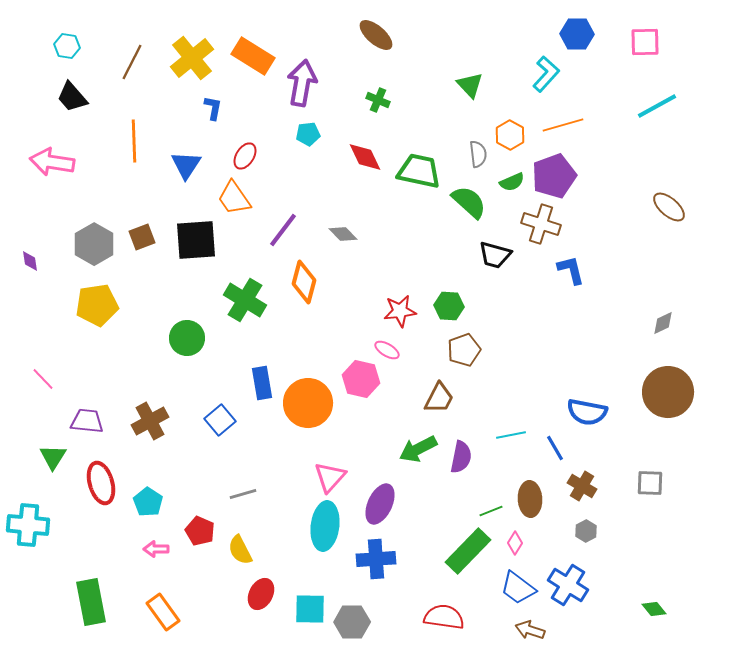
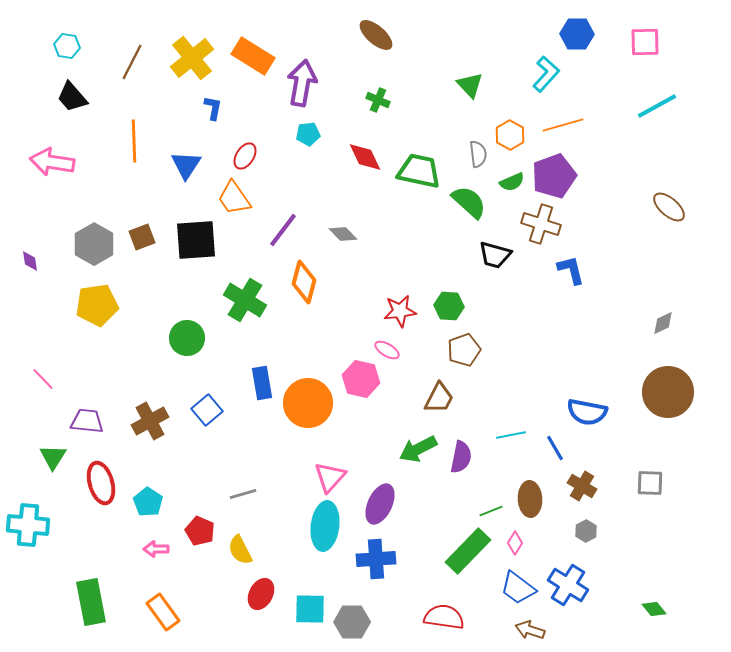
blue square at (220, 420): moved 13 px left, 10 px up
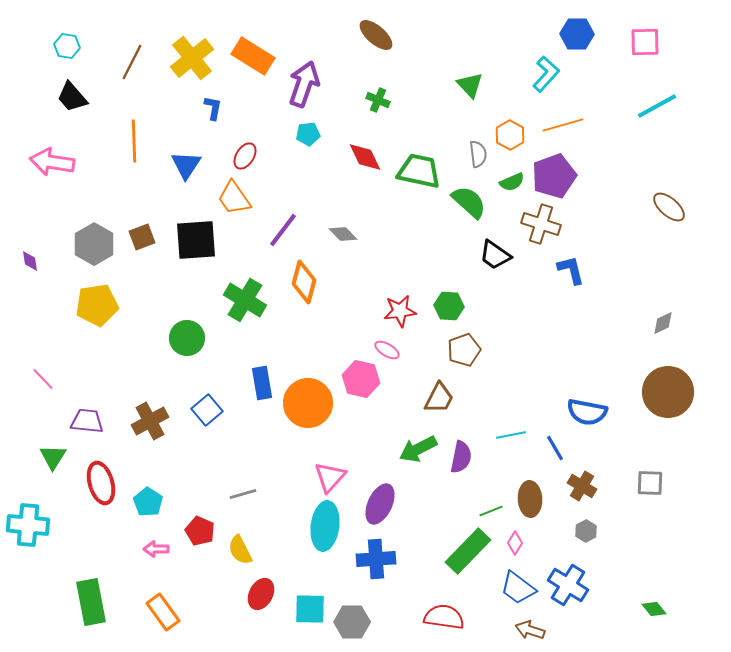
purple arrow at (302, 83): moved 2 px right, 1 px down; rotated 9 degrees clockwise
black trapezoid at (495, 255): rotated 20 degrees clockwise
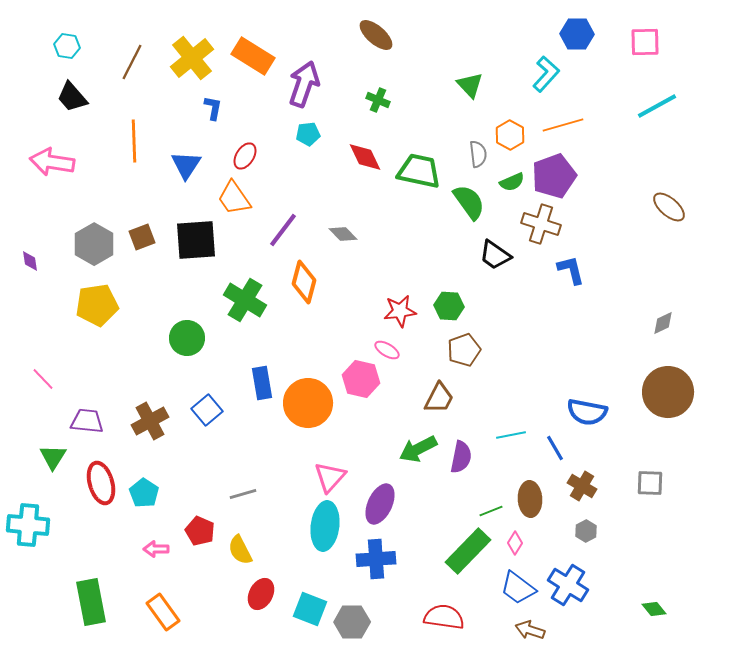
green semicircle at (469, 202): rotated 12 degrees clockwise
cyan pentagon at (148, 502): moved 4 px left, 9 px up
cyan square at (310, 609): rotated 20 degrees clockwise
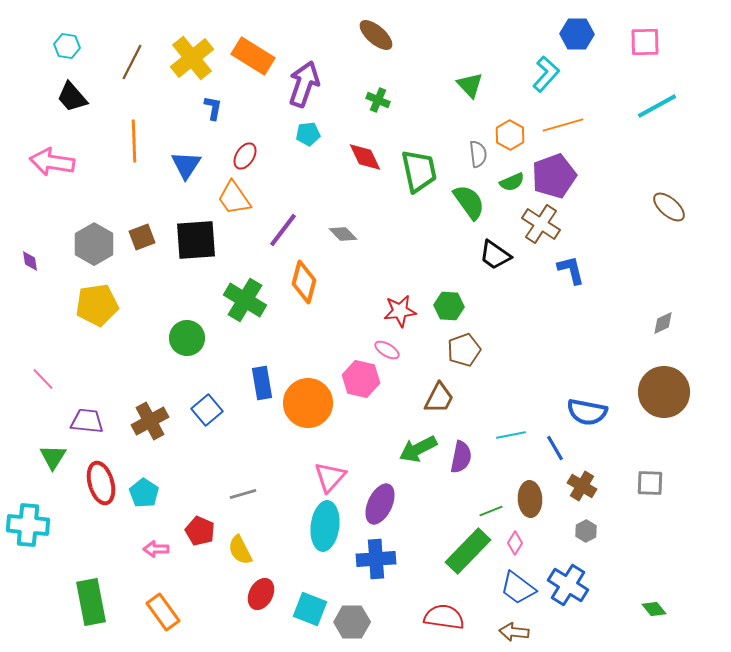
green trapezoid at (419, 171): rotated 66 degrees clockwise
brown cross at (541, 224): rotated 15 degrees clockwise
brown circle at (668, 392): moved 4 px left
brown arrow at (530, 630): moved 16 px left, 2 px down; rotated 12 degrees counterclockwise
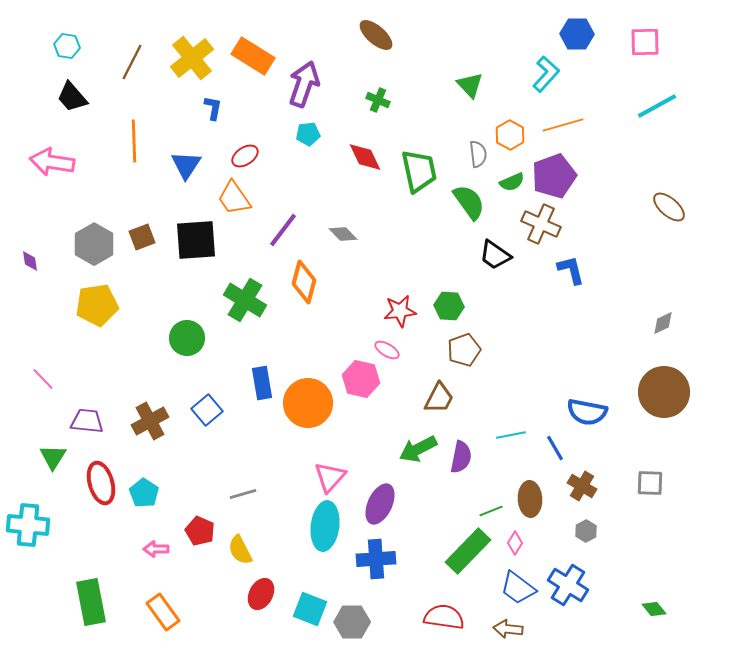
red ellipse at (245, 156): rotated 24 degrees clockwise
brown cross at (541, 224): rotated 9 degrees counterclockwise
brown arrow at (514, 632): moved 6 px left, 3 px up
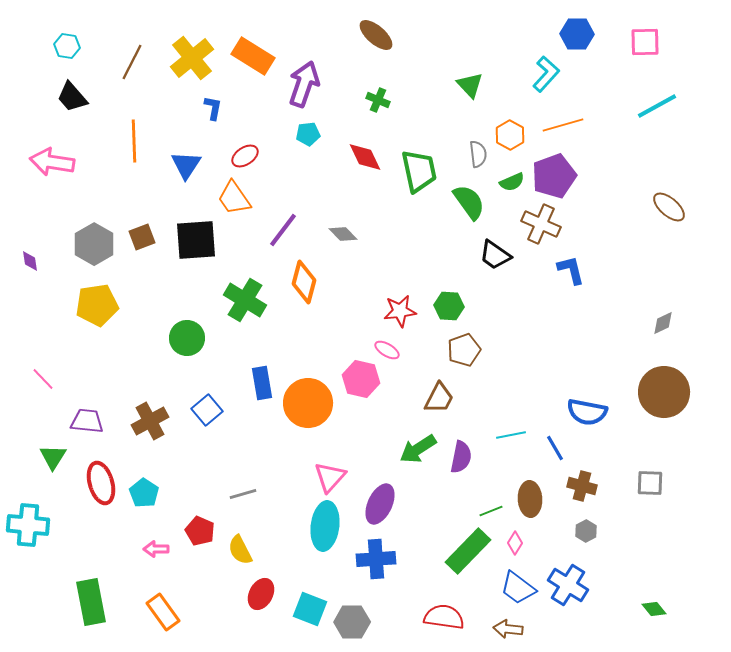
green arrow at (418, 449): rotated 6 degrees counterclockwise
brown cross at (582, 486): rotated 16 degrees counterclockwise
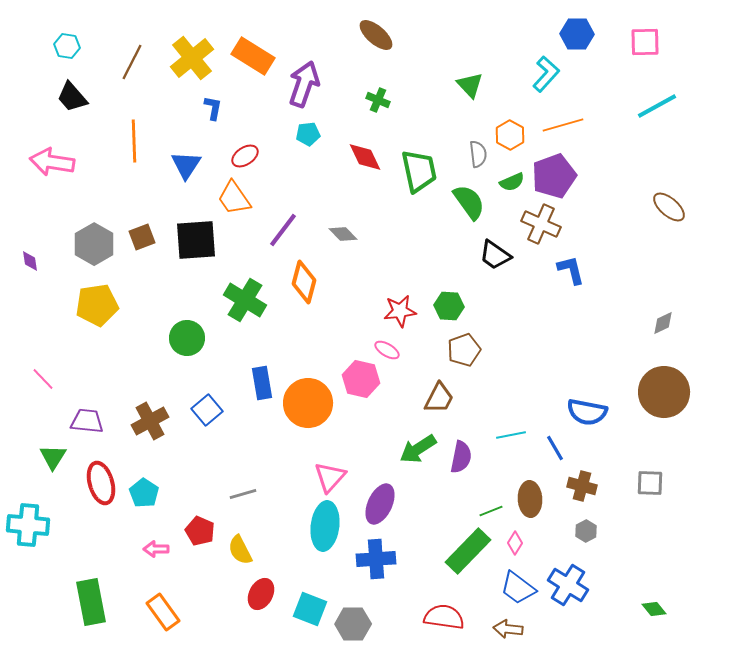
gray hexagon at (352, 622): moved 1 px right, 2 px down
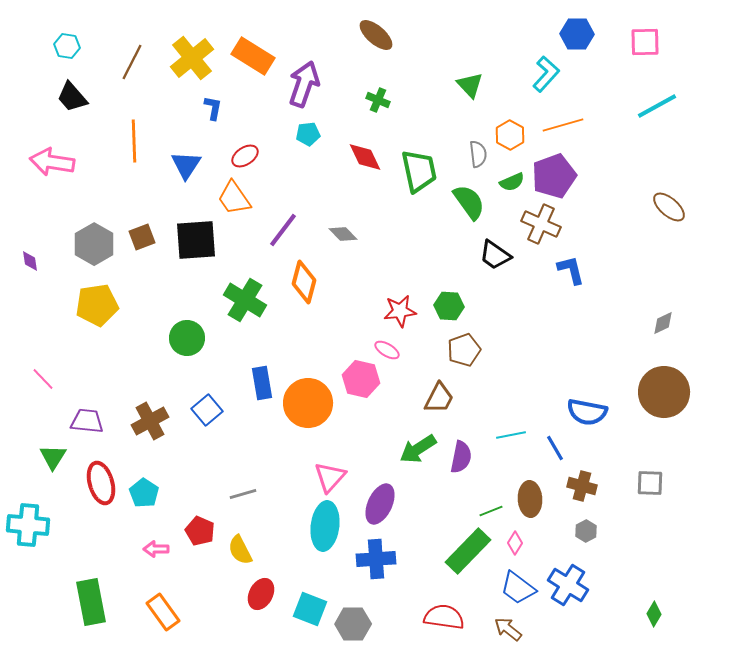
green diamond at (654, 609): moved 5 px down; rotated 70 degrees clockwise
brown arrow at (508, 629): rotated 32 degrees clockwise
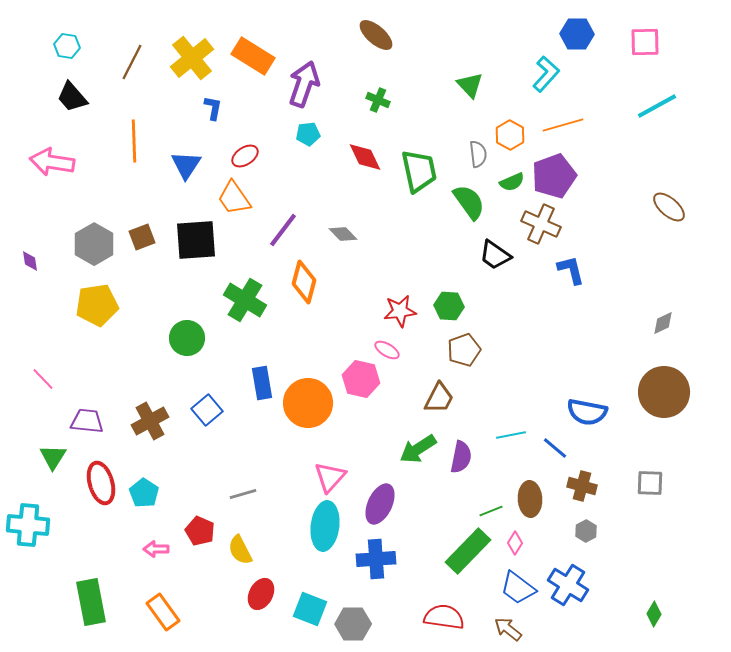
blue line at (555, 448): rotated 20 degrees counterclockwise
